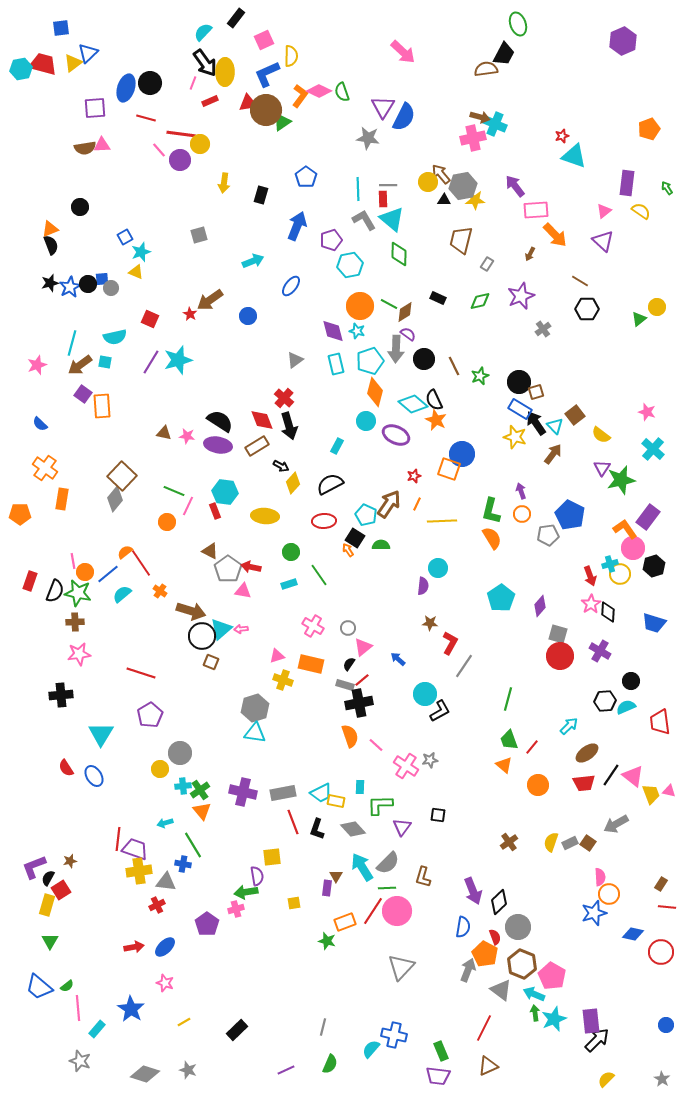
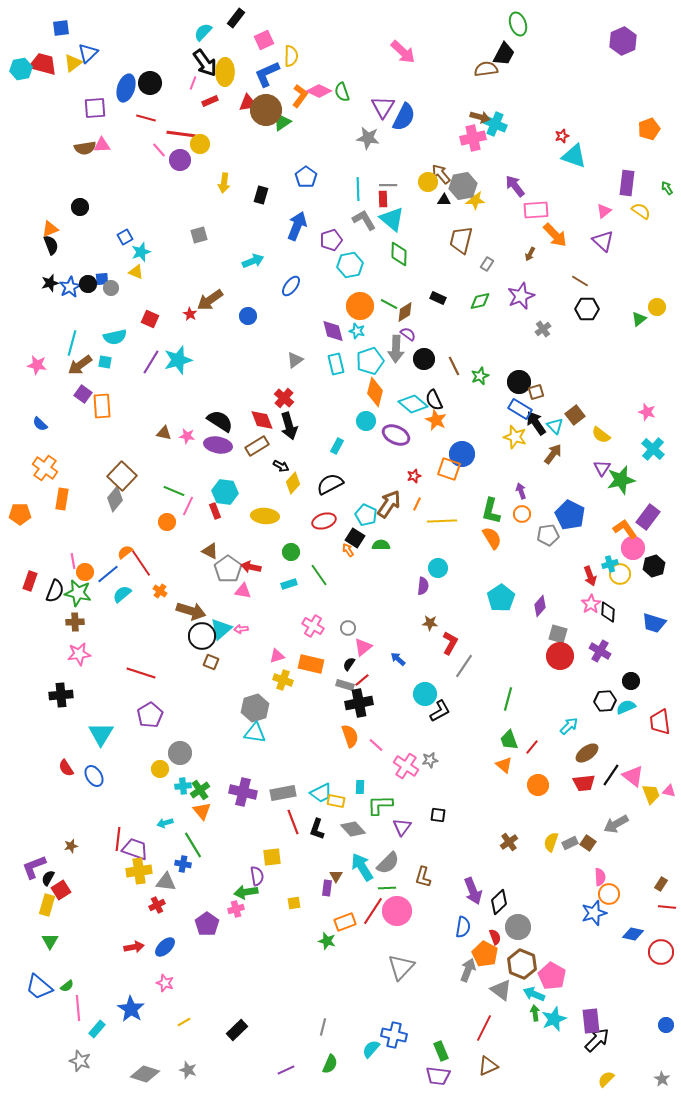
pink star at (37, 365): rotated 30 degrees clockwise
red ellipse at (324, 521): rotated 15 degrees counterclockwise
brown star at (70, 861): moved 1 px right, 15 px up
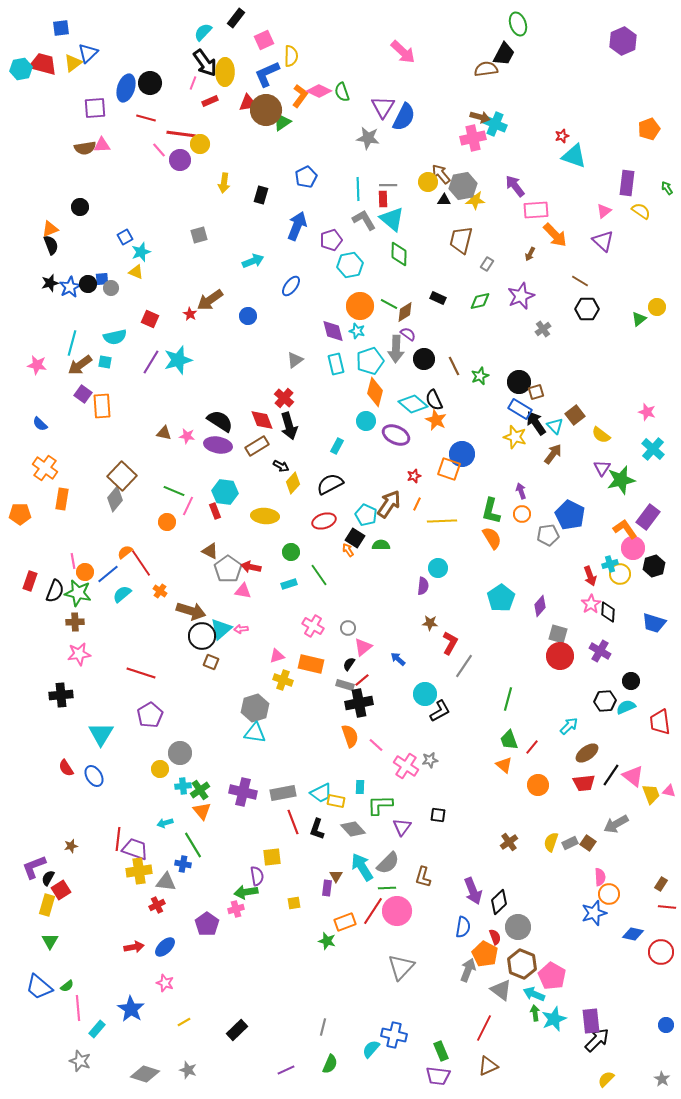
blue pentagon at (306, 177): rotated 10 degrees clockwise
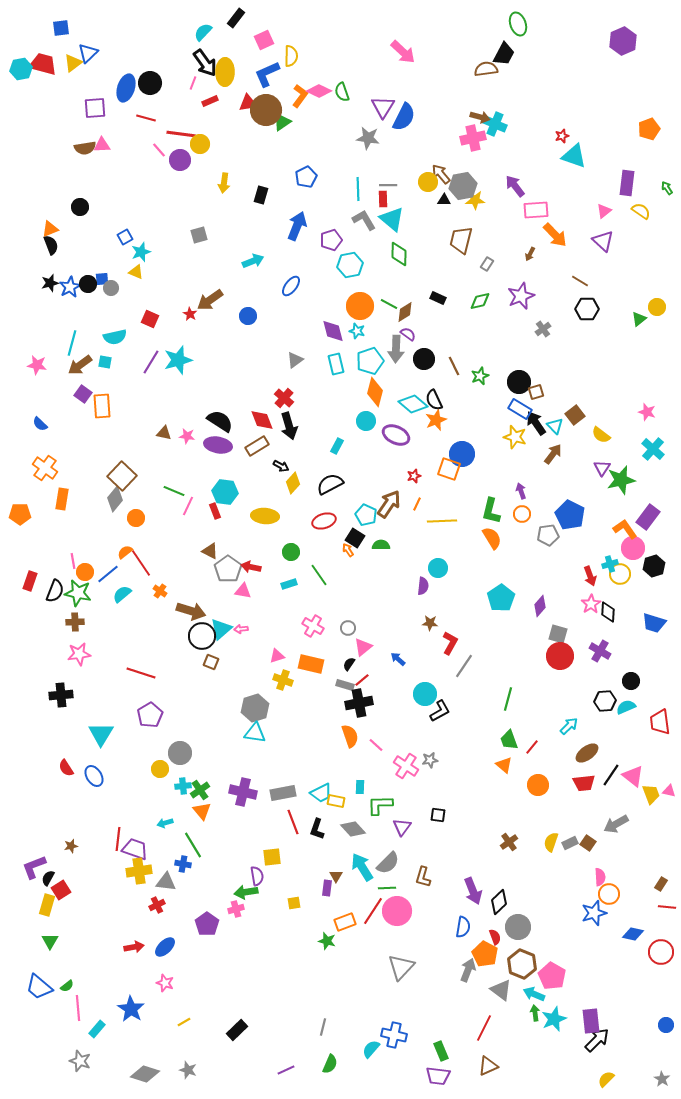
orange star at (436, 420): rotated 25 degrees clockwise
orange circle at (167, 522): moved 31 px left, 4 px up
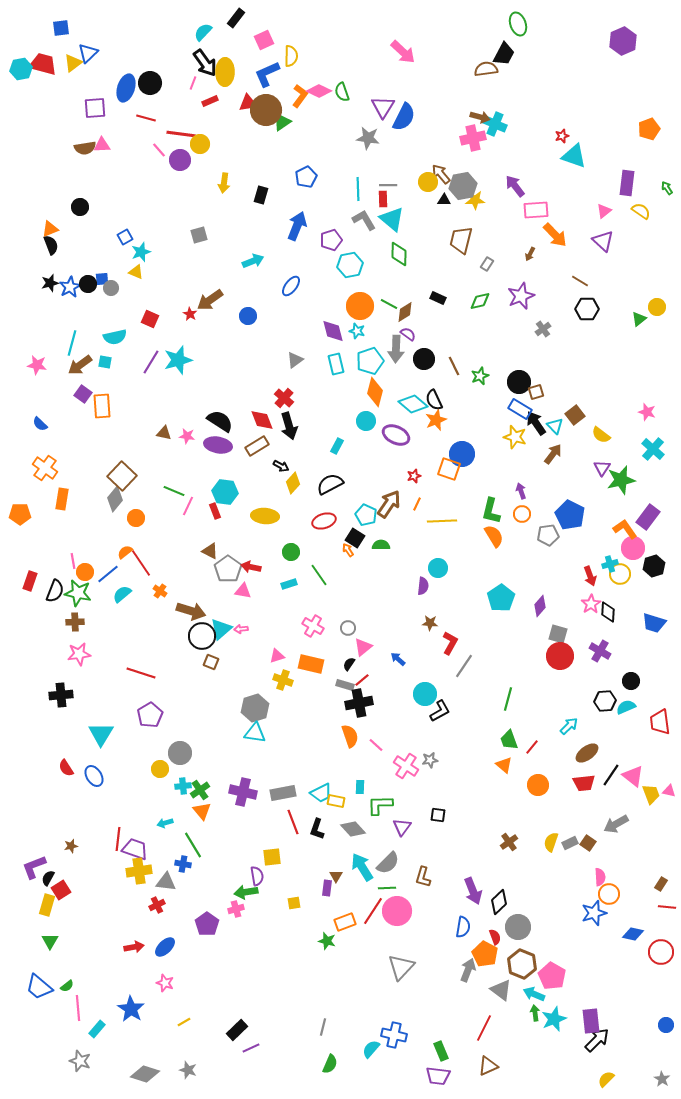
orange semicircle at (492, 538): moved 2 px right, 2 px up
purple line at (286, 1070): moved 35 px left, 22 px up
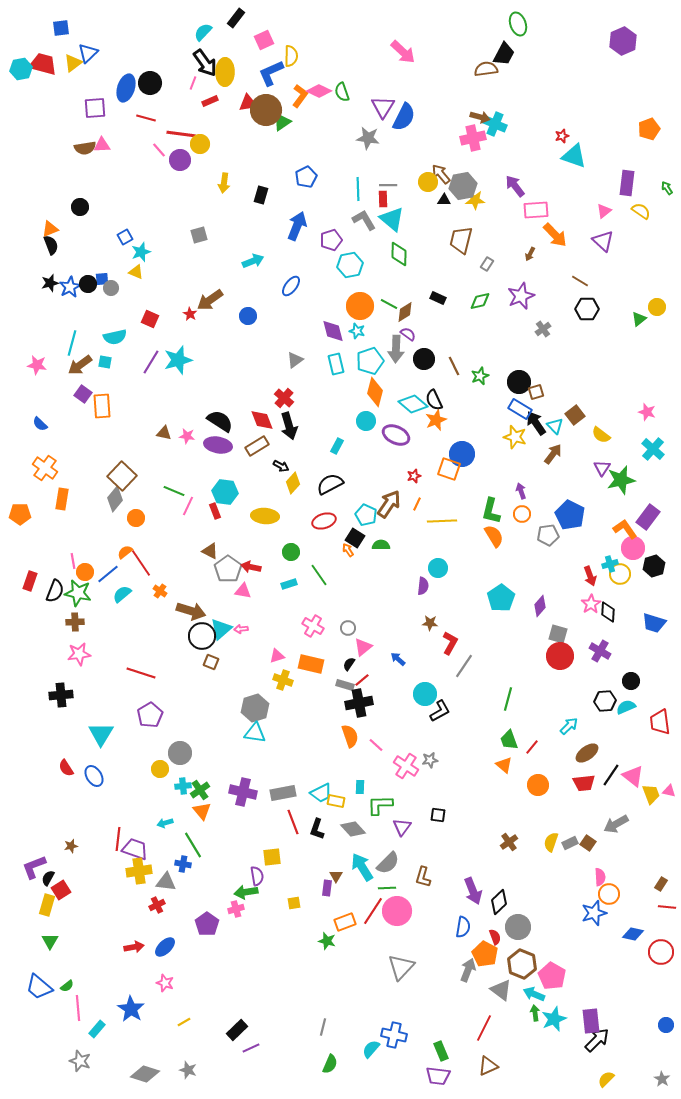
blue L-shape at (267, 74): moved 4 px right, 1 px up
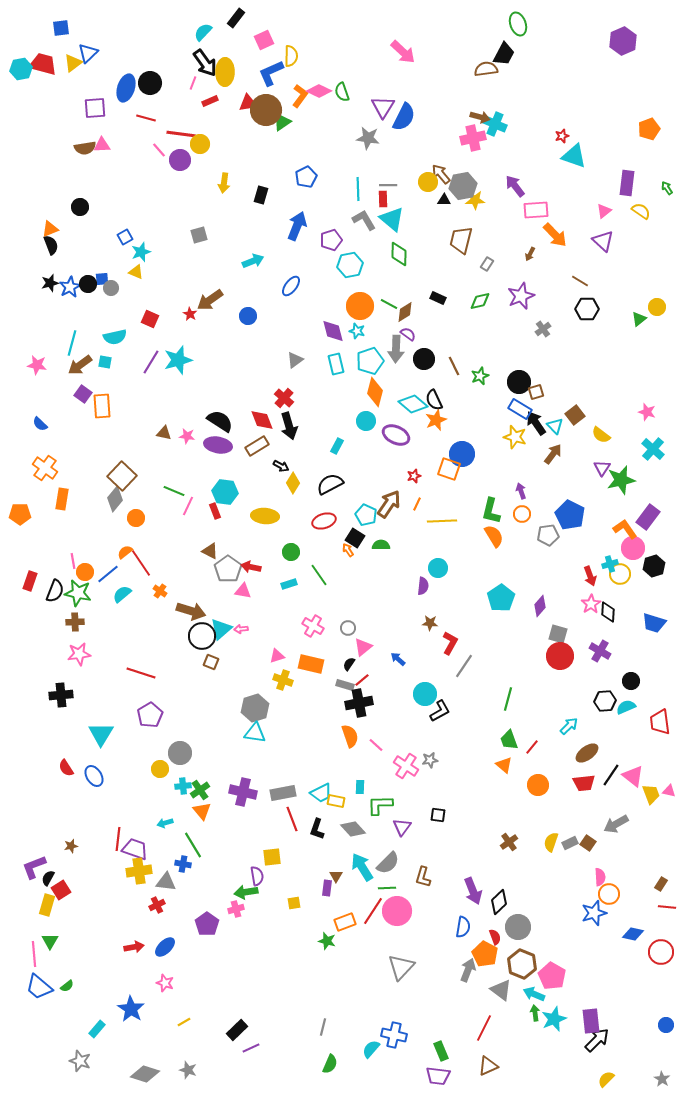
yellow diamond at (293, 483): rotated 10 degrees counterclockwise
red line at (293, 822): moved 1 px left, 3 px up
pink line at (78, 1008): moved 44 px left, 54 px up
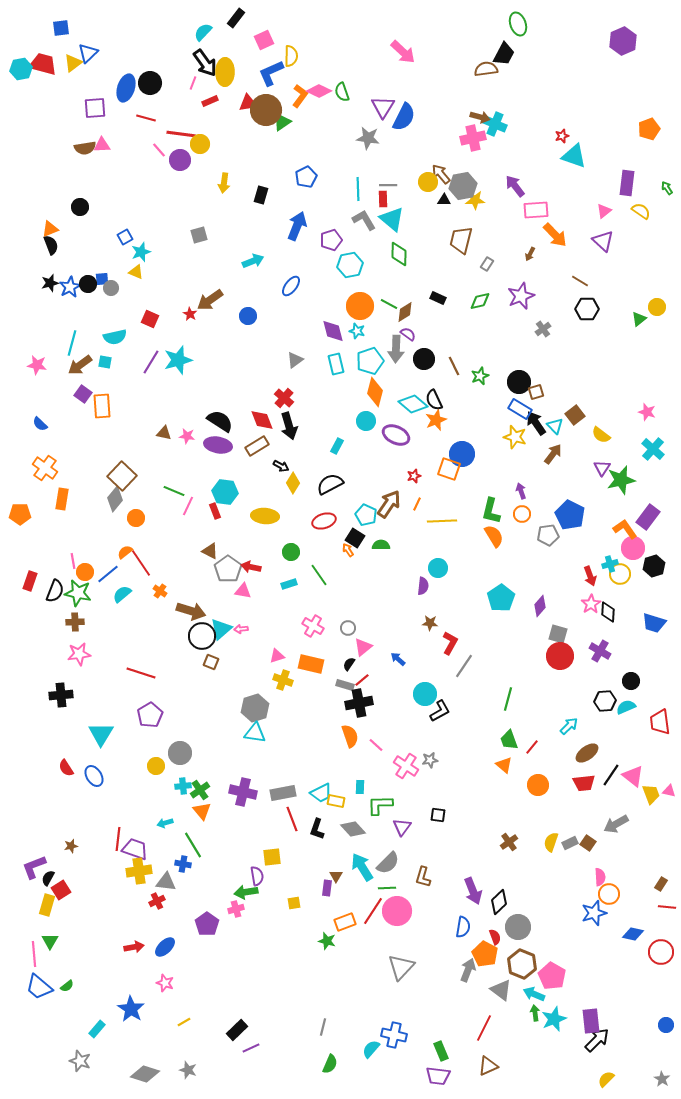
yellow circle at (160, 769): moved 4 px left, 3 px up
red cross at (157, 905): moved 4 px up
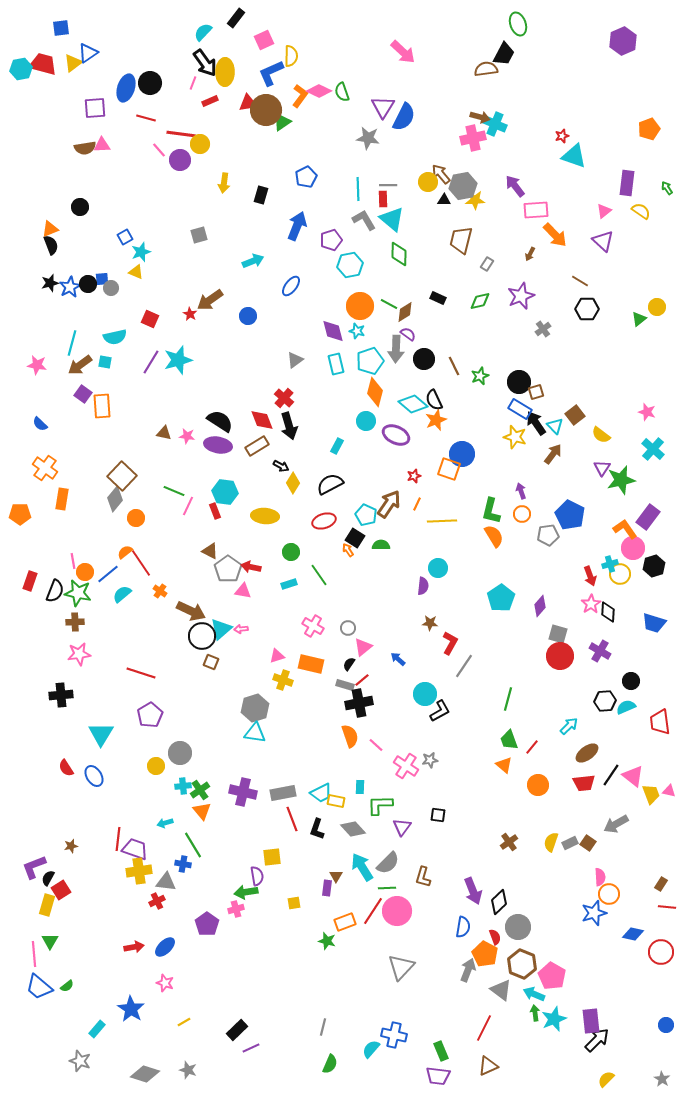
blue triangle at (88, 53): rotated 10 degrees clockwise
brown arrow at (191, 611): rotated 8 degrees clockwise
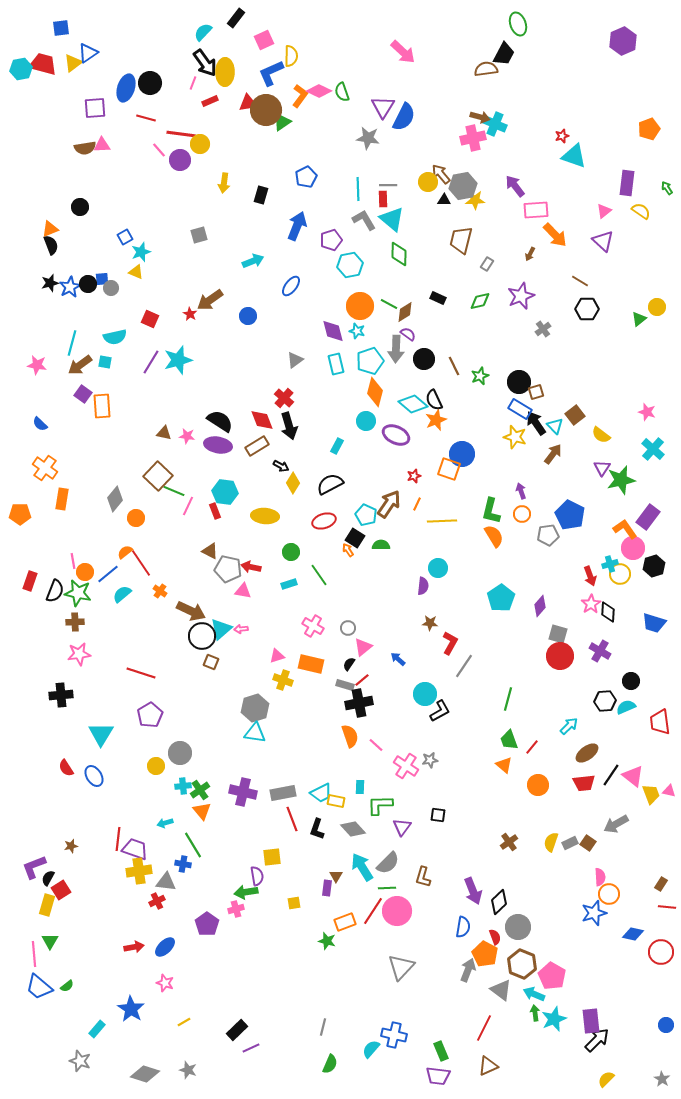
brown square at (122, 476): moved 36 px right
gray pentagon at (228, 569): rotated 24 degrees counterclockwise
